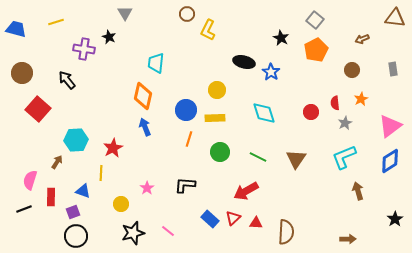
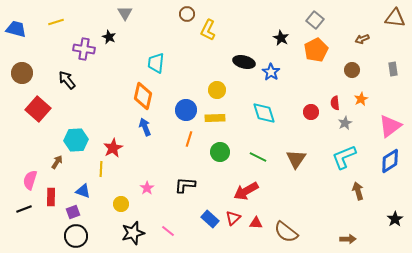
yellow line at (101, 173): moved 4 px up
brown semicircle at (286, 232): rotated 125 degrees clockwise
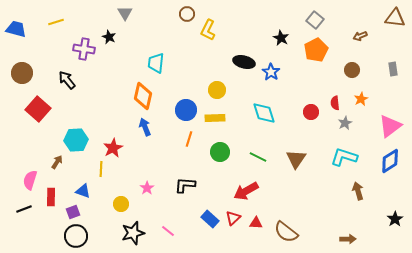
brown arrow at (362, 39): moved 2 px left, 3 px up
cyan L-shape at (344, 157): rotated 40 degrees clockwise
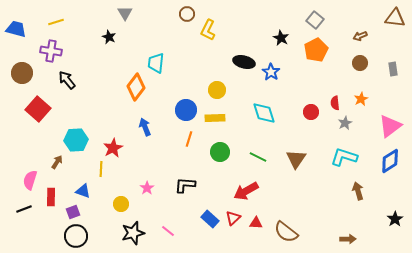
purple cross at (84, 49): moved 33 px left, 2 px down
brown circle at (352, 70): moved 8 px right, 7 px up
orange diamond at (143, 96): moved 7 px left, 9 px up; rotated 24 degrees clockwise
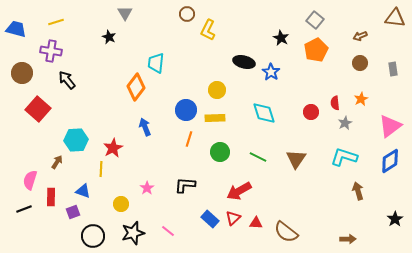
red arrow at (246, 191): moved 7 px left
black circle at (76, 236): moved 17 px right
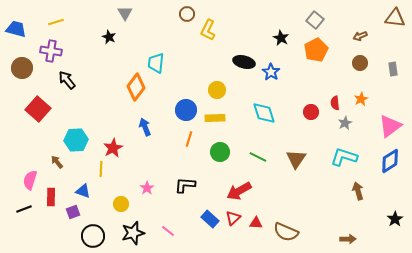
brown circle at (22, 73): moved 5 px up
brown arrow at (57, 162): rotated 72 degrees counterclockwise
brown semicircle at (286, 232): rotated 15 degrees counterclockwise
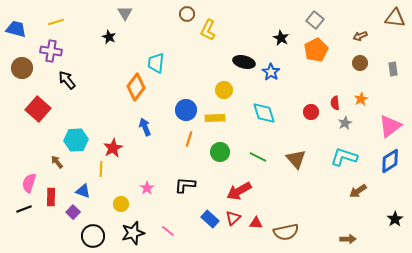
yellow circle at (217, 90): moved 7 px right
brown triangle at (296, 159): rotated 15 degrees counterclockwise
pink semicircle at (30, 180): moved 1 px left, 3 px down
brown arrow at (358, 191): rotated 108 degrees counterclockwise
purple square at (73, 212): rotated 24 degrees counterclockwise
brown semicircle at (286, 232): rotated 35 degrees counterclockwise
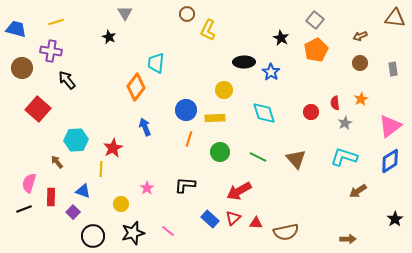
black ellipse at (244, 62): rotated 15 degrees counterclockwise
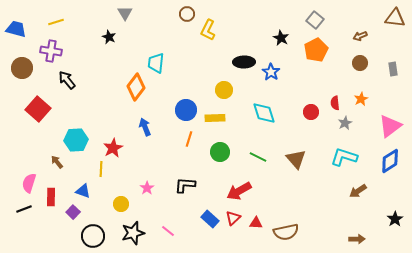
brown arrow at (348, 239): moved 9 px right
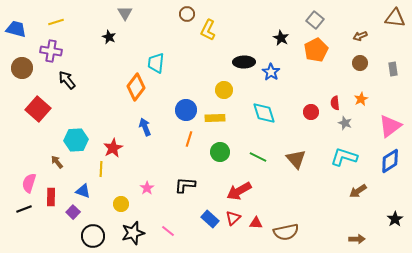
gray star at (345, 123): rotated 24 degrees counterclockwise
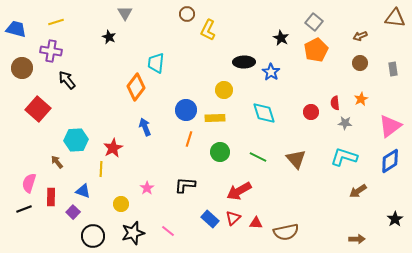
gray square at (315, 20): moved 1 px left, 2 px down
gray star at (345, 123): rotated 16 degrees counterclockwise
